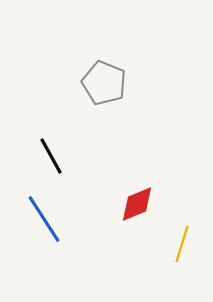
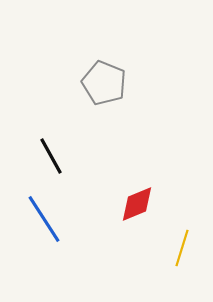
yellow line: moved 4 px down
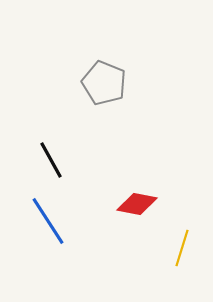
black line: moved 4 px down
red diamond: rotated 33 degrees clockwise
blue line: moved 4 px right, 2 px down
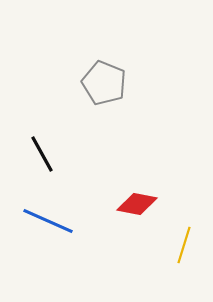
black line: moved 9 px left, 6 px up
blue line: rotated 33 degrees counterclockwise
yellow line: moved 2 px right, 3 px up
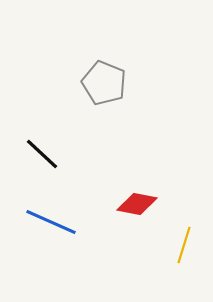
black line: rotated 18 degrees counterclockwise
blue line: moved 3 px right, 1 px down
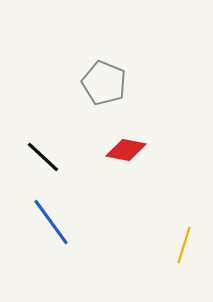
black line: moved 1 px right, 3 px down
red diamond: moved 11 px left, 54 px up
blue line: rotated 30 degrees clockwise
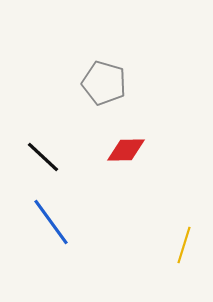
gray pentagon: rotated 6 degrees counterclockwise
red diamond: rotated 12 degrees counterclockwise
